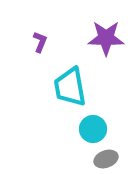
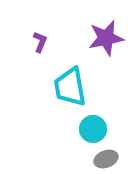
purple star: rotated 12 degrees counterclockwise
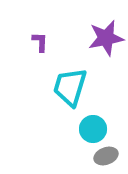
purple L-shape: rotated 20 degrees counterclockwise
cyan trapezoid: rotated 27 degrees clockwise
gray ellipse: moved 3 px up
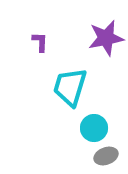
cyan circle: moved 1 px right, 1 px up
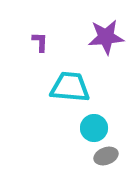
purple star: moved 1 px up; rotated 6 degrees clockwise
cyan trapezoid: rotated 78 degrees clockwise
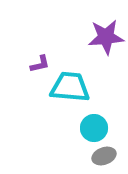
purple L-shape: moved 22 px down; rotated 75 degrees clockwise
gray ellipse: moved 2 px left
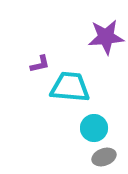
gray ellipse: moved 1 px down
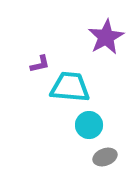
purple star: rotated 24 degrees counterclockwise
cyan circle: moved 5 px left, 3 px up
gray ellipse: moved 1 px right
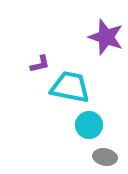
purple star: rotated 24 degrees counterclockwise
cyan trapezoid: rotated 6 degrees clockwise
gray ellipse: rotated 30 degrees clockwise
